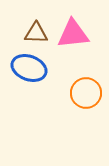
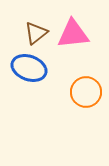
brown triangle: rotated 40 degrees counterclockwise
orange circle: moved 1 px up
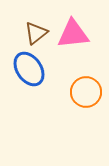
blue ellipse: moved 1 px down; rotated 36 degrees clockwise
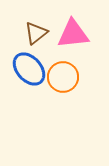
blue ellipse: rotated 8 degrees counterclockwise
orange circle: moved 23 px left, 15 px up
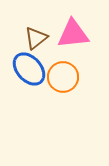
brown triangle: moved 5 px down
